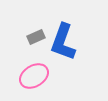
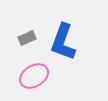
gray rectangle: moved 9 px left, 1 px down
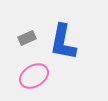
blue L-shape: rotated 9 degrees counterclockwise
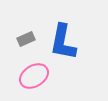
gray rectangle: moved 1 px left, 1 px down
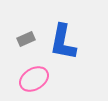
pink ellipse: moved 3 px down
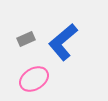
blue L-shape: rotated 39 degrees clockwise
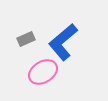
pink ellipse: moved 9 px right, 7 px up
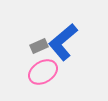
gray rectangle: moved 13 px right, 7 px down
